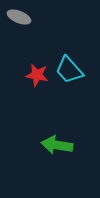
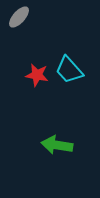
gray ellipse: rotated 70 degrees counterclockwise
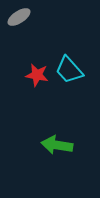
gray ellipse: rotated 15 degrees clockwise
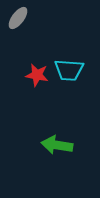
gray ellipse: moved 1 px left, 1 px down; rotated 20 degrees counterclockwise
cyan trapezoid: rotated 44 degrees counterclockwise
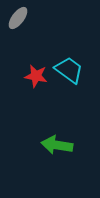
cyan trapezoid: rotated 148 degrees counterclockwise
red star: moved 1 px left, 1 px down
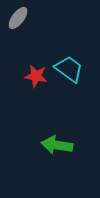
cyan trapezoid: moved 1 px up
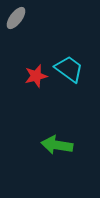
gray ellipse: moved 2 px left
red star: rotated 25 degrees counterclockwise
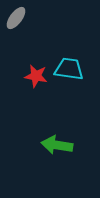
cyan trapezoid: rotated 28 degrees counterclockwise
red star: rotated 25 degrees clockwise
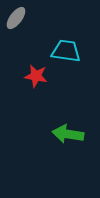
cyan trapezoid: moved 3 px left, 18 px up
green arrow: moved 11 px right, 11 px up
